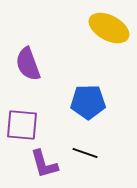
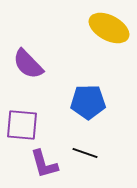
purple semicircle: rotated 24 degrees counterclockwise
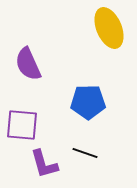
yellow ellipse: rotated 39 degrees clockwise
purple semicircle: rotated 20 degrees clockwise
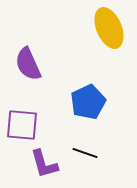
blue pentagon: rotated 24 degrees counterclockwise
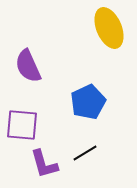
purple semicircle: moved 2 px down
black line: rotated 50 degrees counterclockwise
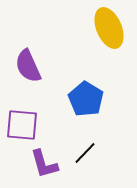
blue pentagon: moved 2 px left, 3 px up; rotated 16 degrees counterclockwise
black line: rotated 15 degrees counterclockwise
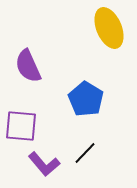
purple square: moved 1 px left, 1 px down
purple L-shape: rotated 24 degrees counterclockwise
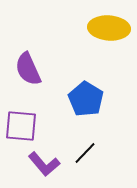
yellow ellipse: rotated 63 degrees counterclockwise
purple semicircle: moved 3 px down
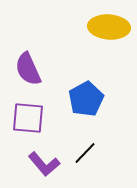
yellow ellipse: moved 1 px up
blue pentagon: rotated 12 degrees clockwise
purple square: moved 7 px right, 8 px up
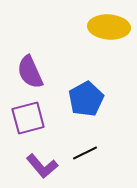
purple semicircle: moved 2 px right, 3 px down
purple square: rotated 20 degrees counterclockwise
black line: rotated 20 degrees clockwise
purple L-shape: moved 2 px left, 2 px down
